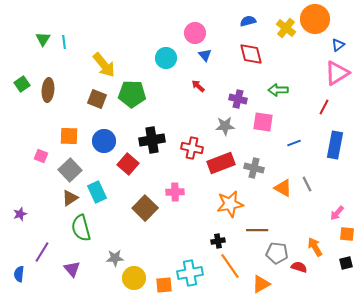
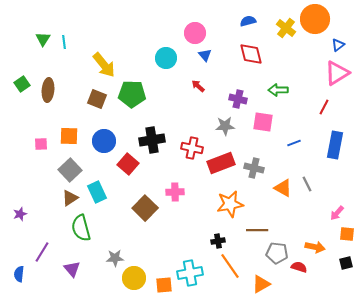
pink square at (41, 156): moved 12 px up; rotated 24 degrees counterclockwise
orange arrow at (315, 247): rotated 132 degrees clockwise
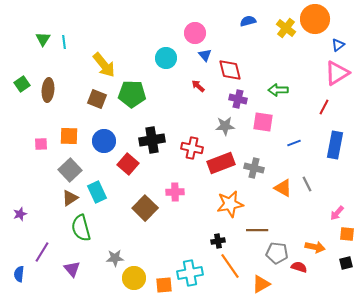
red diamond at (251, 54): moved 21 px left, 16 px down
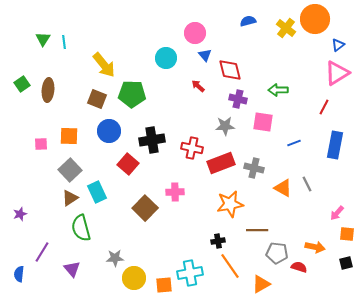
blue circle at (104, 141): moved 5 px right, 10 px up
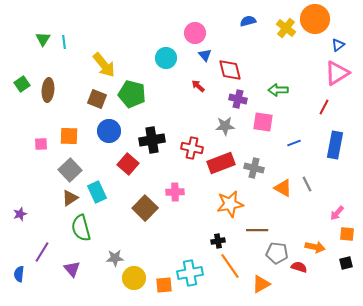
green pentagon at (132, 94): rotated 12 degrees clockwise
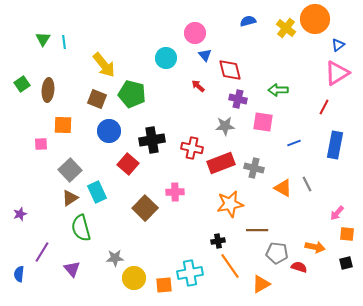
orange square at (69, 136): moved 6 px left, 11 px up
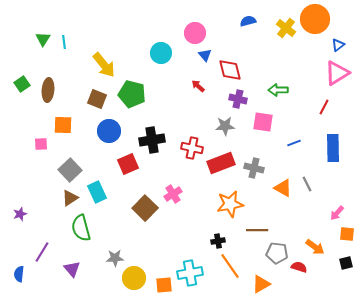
cyan circle at (166, 58): moved 5 px left, 5 px up
blue rectangle at (335, 145): moved 2 px left, 3 px down; rotated 12 degrees counterclockwise
red square at (128, 164): rotated 25 degrees clockwise
pink cross at (175, 192): moved 2 px left, 2 px down; rotated 30 degrees counterclockwise
orange arrow at (315, 247): rotated 24 degrees clockwise
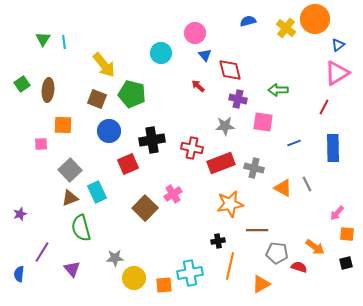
brown triangle at (70, 198): rotated 12 degrees clockwise
orange line at (230, 266): rotated 48 degrees clockwise
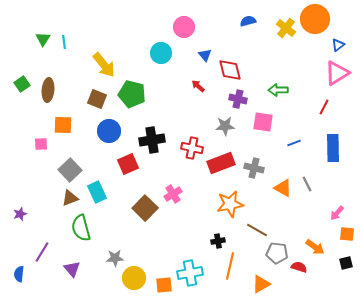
pink circle at (195, 33): moved 11 px left, 6 px up
brown line at (257, 230): rotated 30 degrees clockwise
